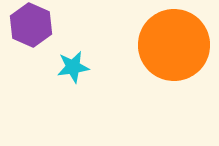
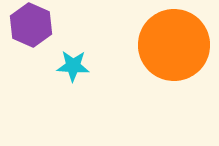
cyan star: moved 1 px up; rotated 12 degrees clockwise
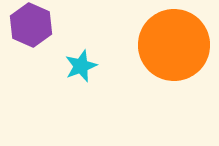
cyan star: moved 8 px right; rotated 24 degrees counterclockwise
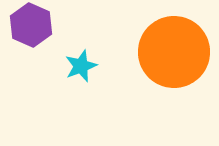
orange circle: moved 7 px down
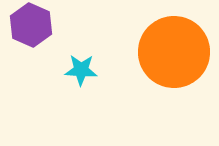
cyan star: moved 4 px down; rotated 24 degrees clockwise
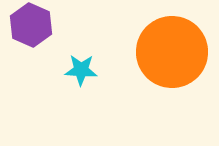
orange circle: moved 2 px left
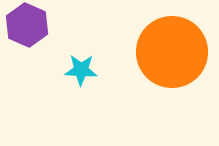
purple hexagon: moved 4 px left
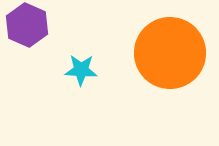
orange circle: moved 2 px left, 1 px down
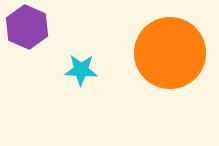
purple hexagon: moved 2 px down
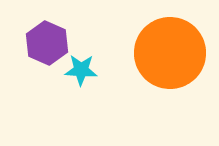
purple hexagon: moved 20 px right, 16 px down
